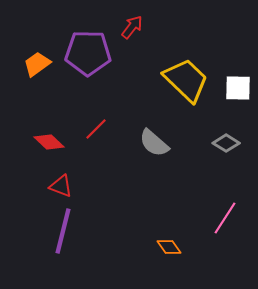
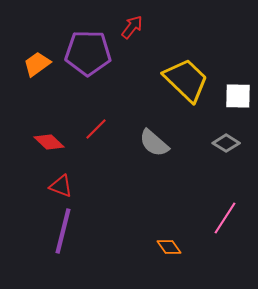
white square: moved 8 px down
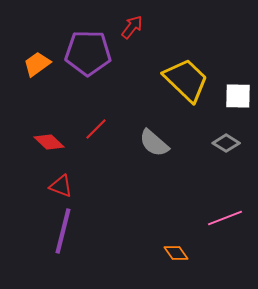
pink line: rotated 36 degrees clockwise
orange diamond: moved 7 px right, 6 px down
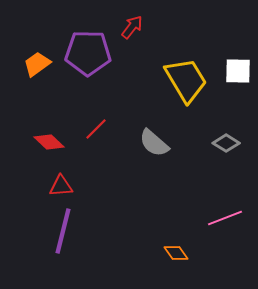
yellow trapezoid: rotated 15 degrees clockwise
white square: moved 25 px up
red triangle: rotated 25 degrees counterclockwise
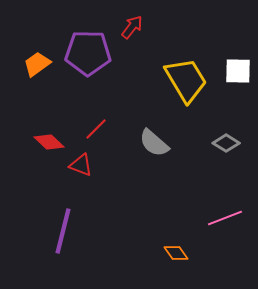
red triangle: moved 20 px right, 21 px up; rotated 25 degrees clockwise
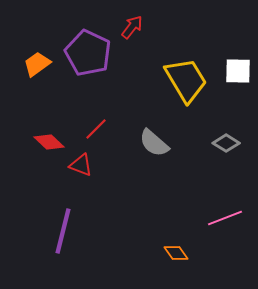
purple pentagon: rotated 24 degrees clockwise
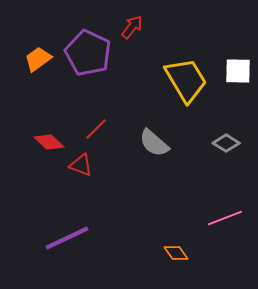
orange trapezoid: moved 1 px right, 5 px up
purple line: moved 4 px right, 7 px down; rotated 51 degrees clockwise
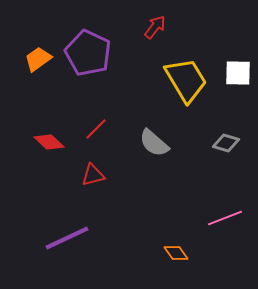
red arrow: moved 23 px right
white square: moved 2 px down
gray diamond: rotated 16 degrees counterclockwise
red triangle: moved 12 px right, 10 px down; rotated 35 degrees counterclockwise
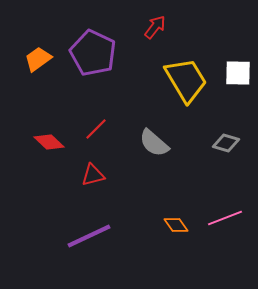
purple pentagon: moved 5 px right
purple line: moved 22 px right, 2 px up
orange diamond: moved 28 px up
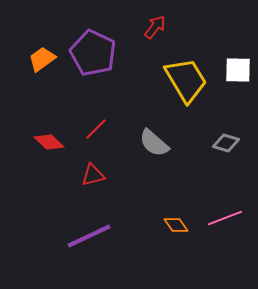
orange trapezoid: moved 4 px right
white square: moved 3 px up
